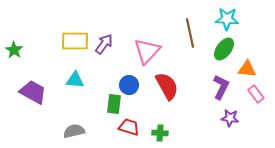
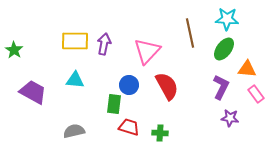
purple arrow: rotated 25 degrees counterclockwise
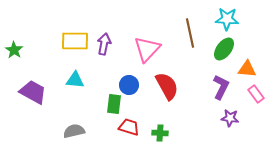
pink triangle: moved 2 px up
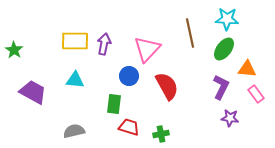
blue circle: moved 9 px up
green cross: moved 1 px right, 1 px down; rotated 14 degrees counterclockwise
